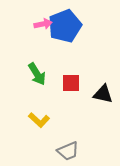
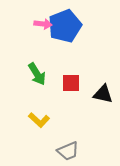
pink arrow: rotated 18 degrees clockwise
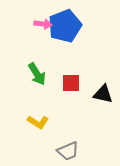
yellow L-shape: moved 1 px left, 2 px down; rotated 10 degrees counterclockwise
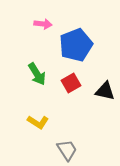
blue pentagon: moved 11 px right, 19 px down
red square: rotated 30 degrees counterclockwise
black triangle: moved 2 px right, 3 px up
gray trapezoid: moved 1 px left, 1 px up; rotated 100 degrees counterclockwise
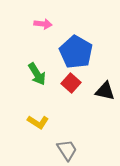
blue pentagon: moved 7 px down; rotated 20 degrees counterclockwise
red square: rotated 18 degrees counterclockwise
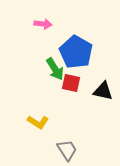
green arrow: moved 18 px right, 5 px up
red square: rotated 30 degrees counterclockwise
black triangle: moved 2 px left
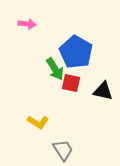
pink arrow: moved 16 px left
gray trapezoid: moved 4 px left
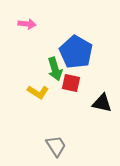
green arrow: rotated 15 degrees clockwise
black triangle: moved 1 px left, 12 px down
yellow L-shape: moved 30 px up
gray trapezoid: moved 7 px left, 4 px up
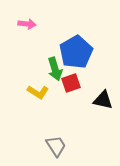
blue pentagon: rotated 12 degrees clockwise
red square: rotated 30 degrees counterclockwise
black triangle: moved 1 px right, 3 px up
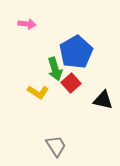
red square: rotated 24 degrees counterclockwise
